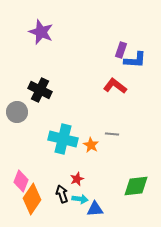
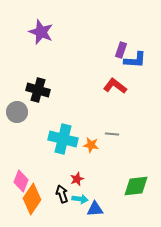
black cross: moved 2 px left; rotated 10 degrees counterclockwise
orange star: rotated 21 degrees counterclockwise
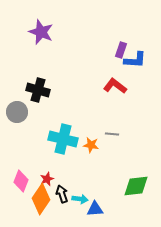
red star: moved 30 px left
orange diamond: moved 9 px right
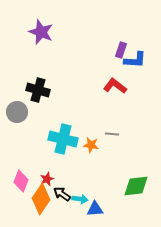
black arrow: rotated 36 degrees counterclockwise
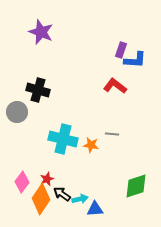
pink diamond: moved 1 px right, 1 px down; rotated 15 degrees clockwise
green diamond: rotated 12 degrees counterclockwise
cyan arrow: rotated 21 degrees counterclockwise
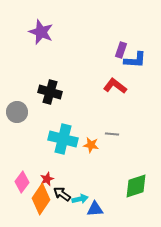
black cross: moved 12 px right, 2 px down
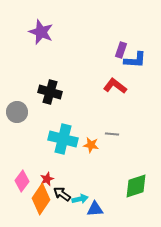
pink diamond: moved 1 px up
